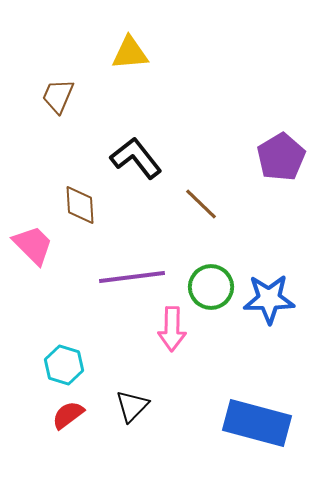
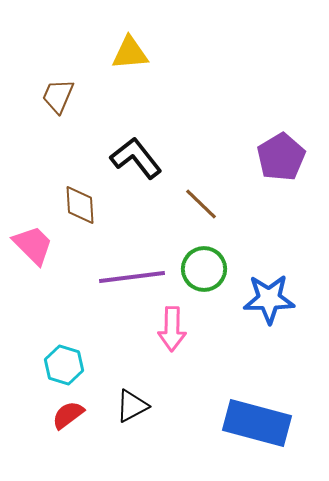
green circle: moved 7 px left, 18 px up
black triangle: rotated 18 degrees clockwise
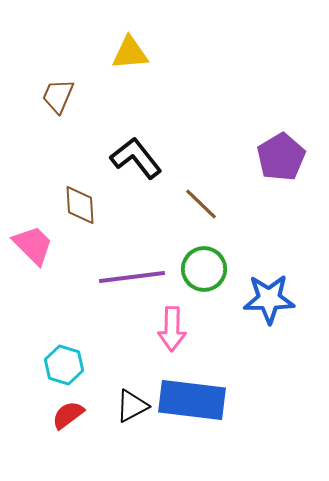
blue rectangle: moved 65 px left, 23 px up; rotated 8 degrees counterclockwise
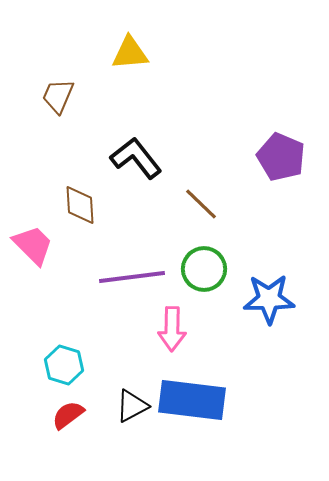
purple pentagon: rotated 18 degrees counterclockwise
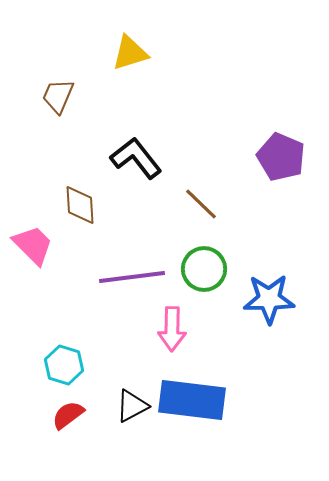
yellow triangle: rotated 12 degrees counterclockwise
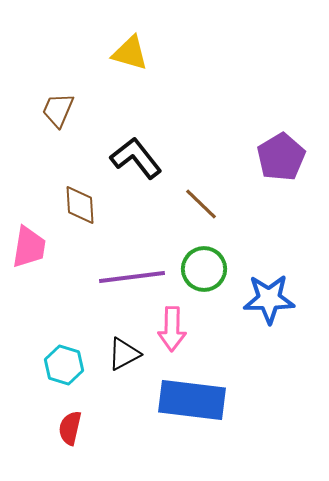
yellow triangle: rotated 33 degrees clockwise
brown trapezoid: moved 14 px down
purple pentagon: rotated 18 degrees clockwise
pink trapezoid: moved 4 px left, 2 px down; rotated 54 degrees clockwise
black triangle: moved 8 px left, 52 px up
red semicircle: moved 2 px right, 13 px down; rotated 40 degrees counterclockwise
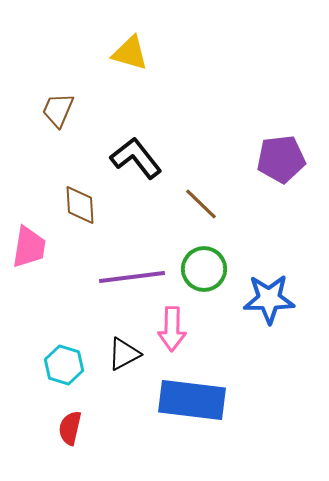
purple pentagon: moved 2 px down; rotated 24 degrees clockwise
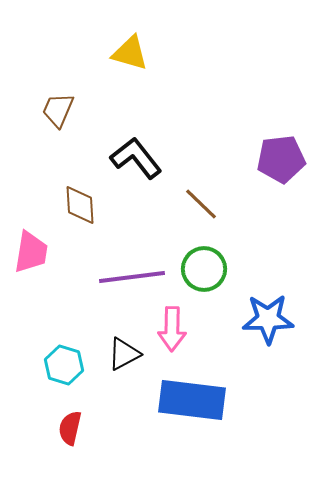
pink trapezoid: moved 2 px right, 5 px down
blue star: moved 1 px left, 20 px down
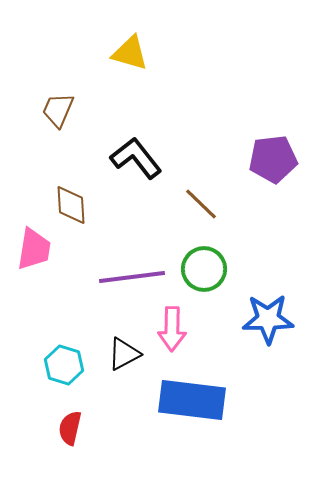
purple pentagon: moved 8 px left
brown diamond: moved 9 px left
pink trapezoid: moved 3 px right, 3 px up
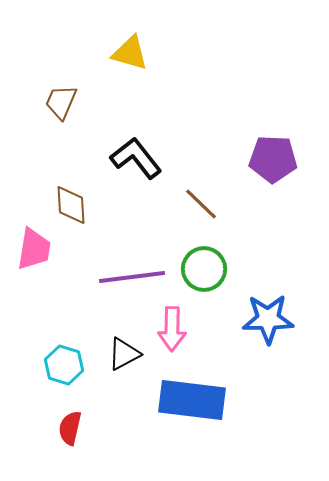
brown trapezoid: moved 3 px right, 8 px up
purple pentagon: rotated 9 degrees clockwise
